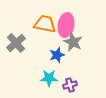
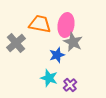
orange trapezoid: moved 5 px left
cyan star: rotated 18 degrees clockwise
purple cross: rotated 24 degrees counterclockwise
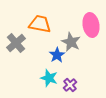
pink ellipse: moved 25 px right; rotated 20 degrees counterclockwise
gray star: moved 2 px left
blue star: rotated 14 degrees counterclockwise
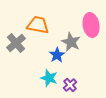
orange trapezoid: moved 2 px left, 1 px down
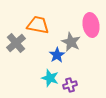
cyan star: moved 1 px right
purple cross: rotated 24 degrees clockwise
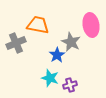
gray cross: rotated 18 degrees clockwise
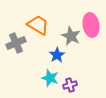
orange trapezoid: rotated 20 degrees clockwise
gray star: moved 6 px up
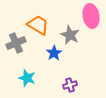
pink ellipse: moved 9 px up
gray star: moved 1 px left, 1 px up
blue star: moved 3 px left, 2 px up
cyan star: moved 23 px left
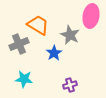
pink ellipse: rotated 20 degrees clockwise
gray cross: moved 3 px right, 1 px down
cyan star: moved 3 px left, 1 px down; rotated 12 degrees counterclockwise
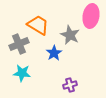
cyan star: moved 2 px left, 6 px up
